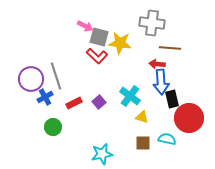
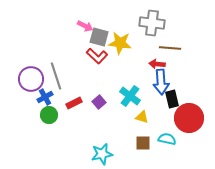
green circle: moved 4 px left, 12 px up
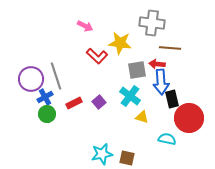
gray square: moved 38 px right, 33 px down; rotated 24 degrees counterclockwise
green circle: moved 2 px left, 1 px up
brown square: moved 16 px left, 15 px down; rotated 14 degrees clockwise
